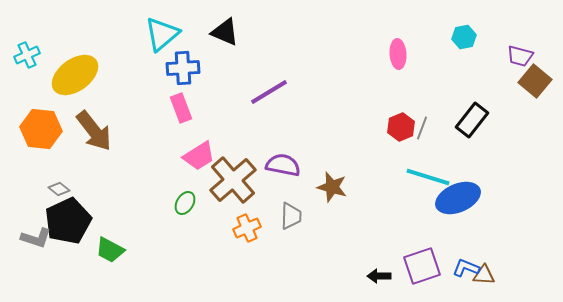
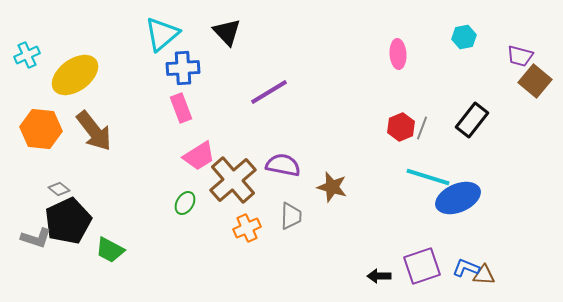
black triangle: moved 2 px right; rotated 24 degrees clockwise
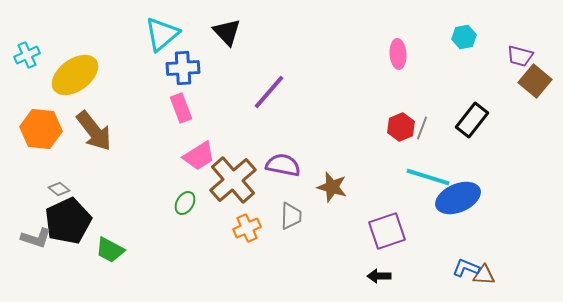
purple line: rotated 18 degrees counterclockwise
purple square: moved 35 px left, 35 px up
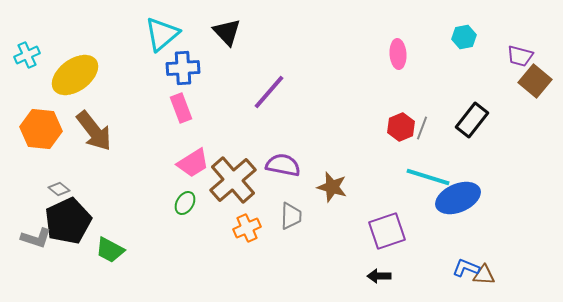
pink trapezoid: moved 6 px left, 7 px down
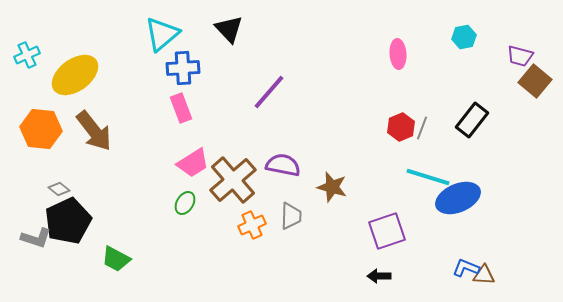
black triangle: moved 2 px right, 3 px up
orange cross: moved 5 px right, 3 px up
green trapezoid: moved 6 px right, 9 px down
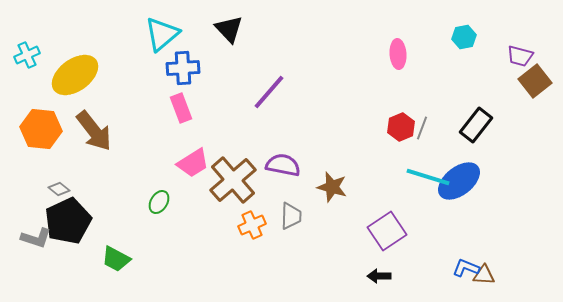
brown square: rotated 12 degrees clockwise
black rectangle: moved 4 px right, 5 px down
blue ellipse: moved 1 px right, 17 px up; rotated 15 degrees counterclockwise
green ellipse: moved 26 px left, 1 px up
purple square: rotated 15 degrees counterclockwise
